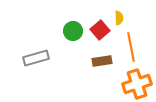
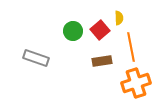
gray rectangle: rotated 35 degrees clockwise
orange cross: moved 1 px left, 1 px up
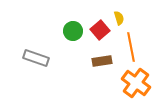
yellow semicircle: rotated 16 degrees counterclockwise
orange cross: rotated 36 degrees counterclockwise
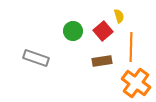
yellow semicircle: moved 2 px up
red square: moved 3 px right, 1 px down
orange line: rotated 12 degrees clockwise
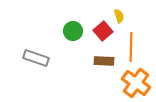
brown rectangle: moved 2 px right; rotated 12 degrees clockwise
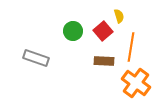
orange line: rotated 8 degrees clockwise
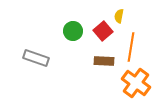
yellow semicircle: rotated 152 degrees counterclockwise
